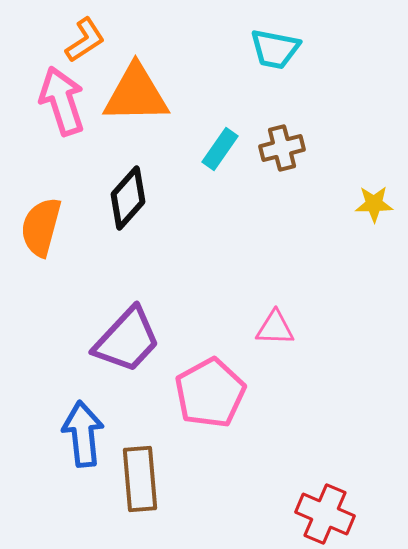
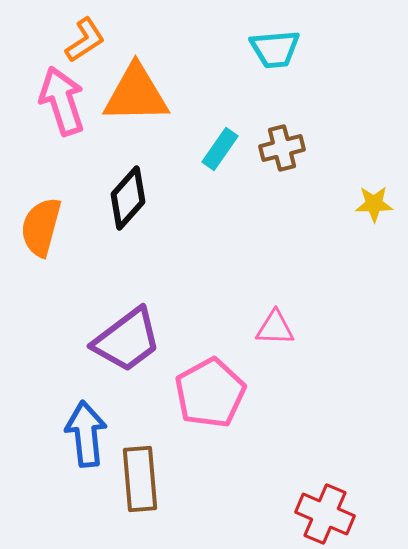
cyan trapezoid: rotated 16 degrees counterclockwise
purple trapezoid: rotated 10 degrees clockwise
blue arrow: moved 3 px right
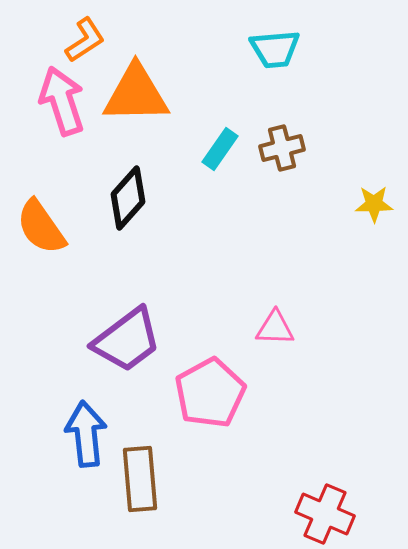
orange semicircle: rotated 50 degrees counterclockwise
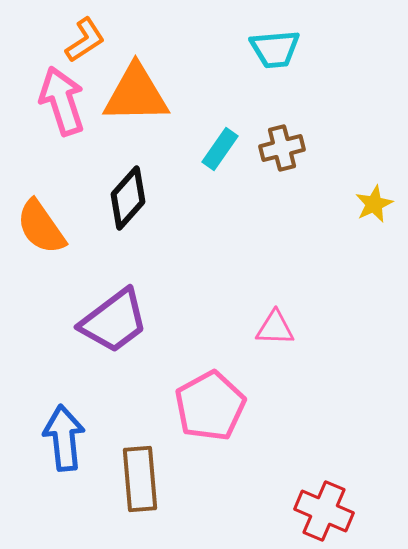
yellow star: rotated 24 degrees counterclockwise
purple trapezoid: moved 13 px left, 19 px up
pink pentagon: moved 13 px down
blue arrow: moved 22 px left, 4 px down
red cross: moved 1 px left, 3 px up
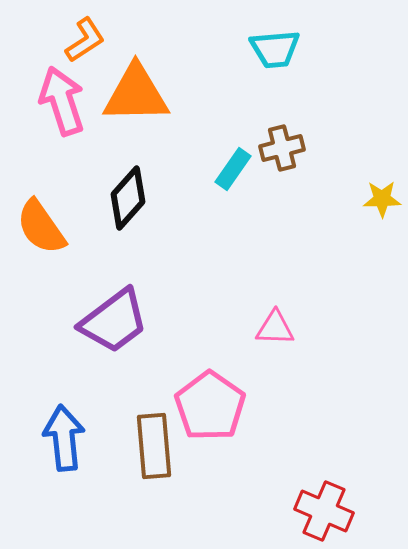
cyan rectangle: moved 13 px right, 20 px down
yellow star: moved 8 px right, 5 px up; rotated 24 degrees clockwise
pink pentagon: rotated 8 degrees counterclockwise
brown rectangle: moved 14 px right, 33 px up
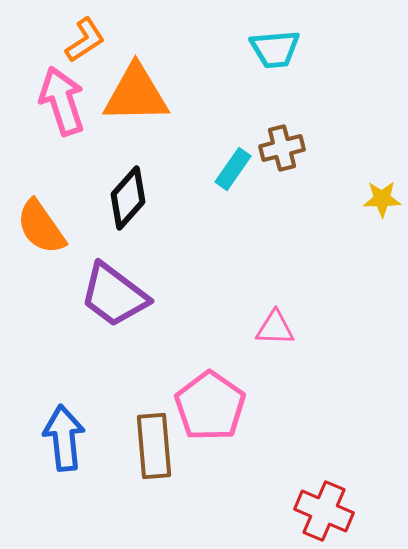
purple trapezoid: moved 26 px up; rotated 74 degrees clockwise
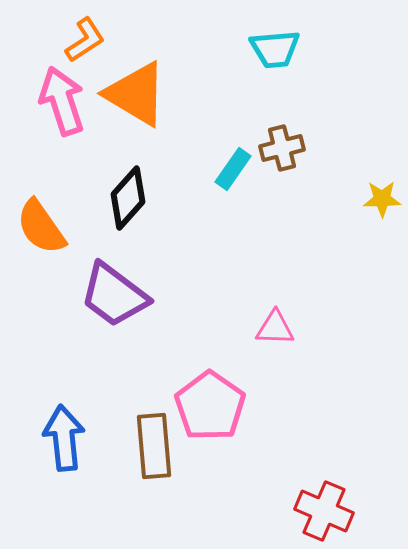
orange triangle: rotated 32 degrees clockwise
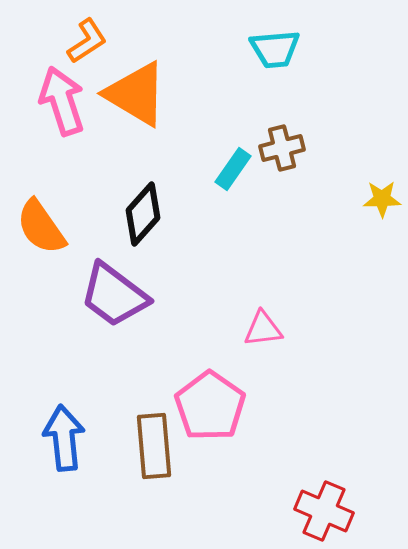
orange L-shape: moved 2 px right, 1 px down
black diamond: moved 15 px right, 16 px down
pink triangle: moved 12 px left, 1 px down; rotated 9 degrees counterclockwise
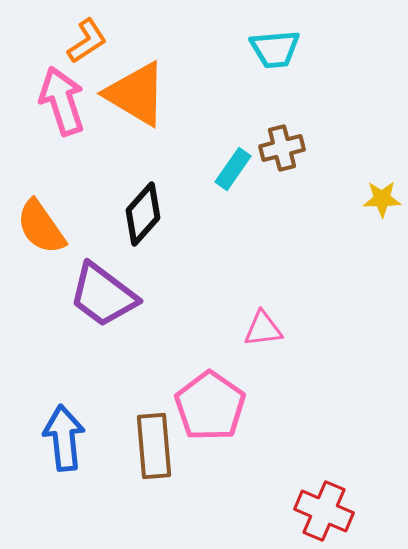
purple trapezoid: moved 11 px left
